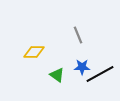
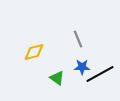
gray line: moved 4 px down
yellow diamond: rotated 15 degrees counterclockwise
green triangle: moved 3 px down
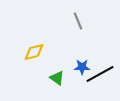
gray line: moved 18 px up
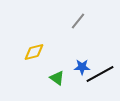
gray line: rotated 60 degrees clockwise
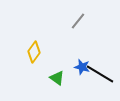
yellow diamond: rotated 40 degrees counterclockwise
blue star: rotated 14 degrees clockwise
black line: rotated 60 degrees clockwise
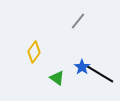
blue star: rotated 21 degrees clockwise
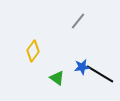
yellow diamond: moved 1 px left, 1 px up
blue star: rotated 28 degrees clockwise
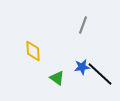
gray line: moved 5 px right, 4 px down; rotated 18 degrees counterclockwise
yellow diamond: rotated 40 degrees counterclockwise
black line: rotated 12 degrees clockwise
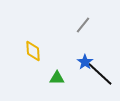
gray line: rotated 18 degrees clockwise
blue star: moved 3 px right, 5 px up; rotated 28 degrees counterclockwise
green triangle: rotated 35 degrees counterclockwise
